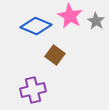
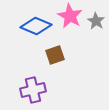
brown square: rotated 36 degrees clockwise
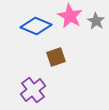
brown square: moved 1 px right, 2 px down
purple cross: rotated 25 degrees counterclockwise
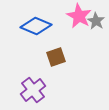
pink star: moved 9 px right
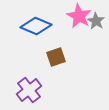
purple cross: moved 4 px left
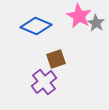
gray star: moved 2 px down
brown square: moved 2 px down
purple cross: moved 15 px right, 8 px up
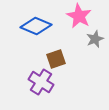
gray star: moved 1 px left, 16 px down; rotated 18 degrees clockwise
purple cross: moved 3 px left; rotated 20 degrees counterclockwise
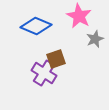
purple cross: moved 3 px right, 9 px up
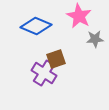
gray star: rotated 18 degrees clockwise
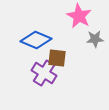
blue diamond: moved 14 px down
brown square: moved 1 px right, 1 px up; rotated 24 degrees clockwise
